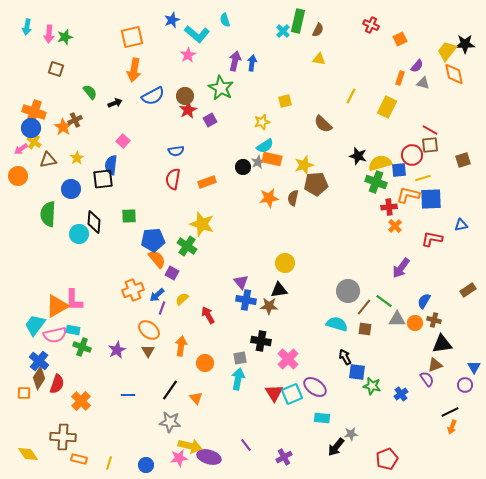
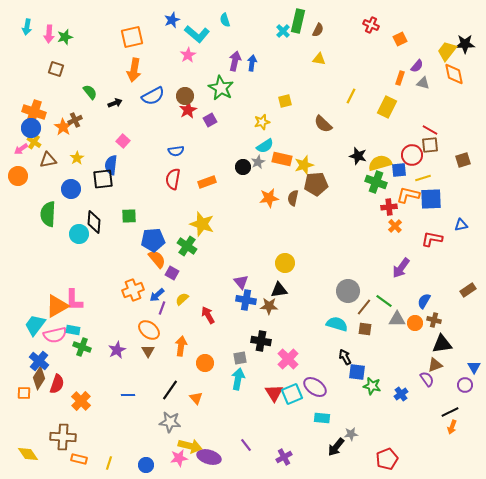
orange rectangle at (272, 159): moved 10 px right
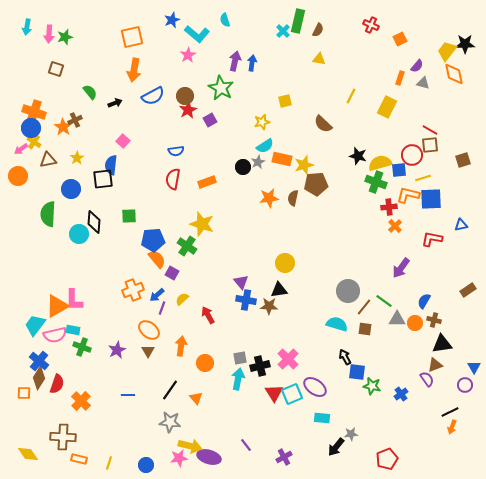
black cross at (261, 341): moved 1 px left, 25 px down; rotated 24 degrees counterclockwise
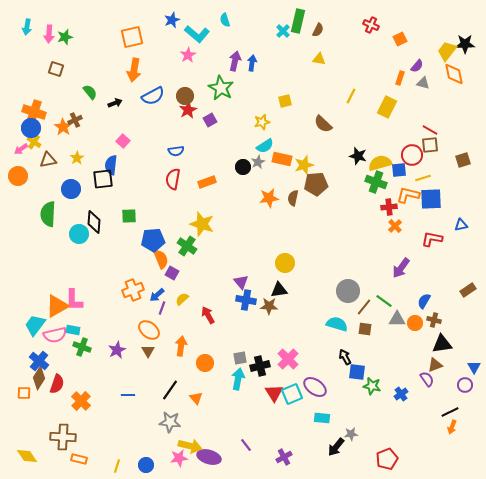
orange semicircle at (157, 259): moved 4 px right; rotated 18 degrees clockwise
yellow diamond at (28, 454): moved 1 px left, 2 px down
yellow line at (109, 463): moved 8 px right, 3 px down
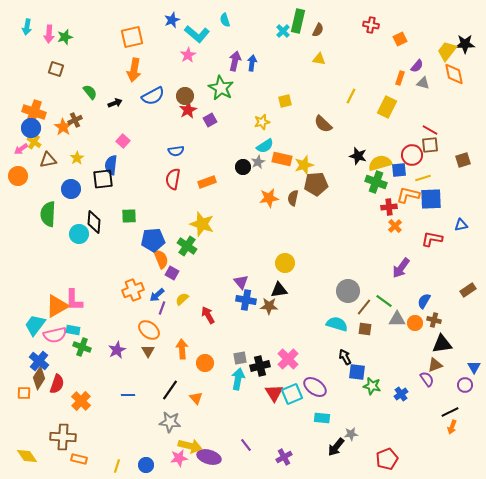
red cross at (371, 25): rotated 14 degrees counterclockwise
orange arrow at (181, 346): moved 1 px right, 3 px down; rotated 12 degrees counterclockwise
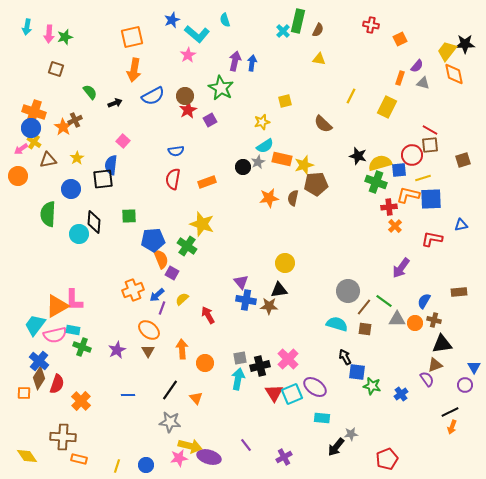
brown rectangle at (468, 290): moved 9 px left, 2 px down; rotated 28 degrees clockwise
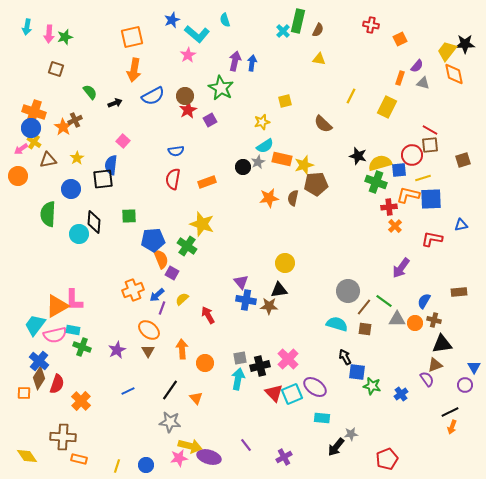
red triangle at (274, 393): rotated 12 degrees counterclockwise
blue line at (128, 395): moved 4 px up; rotated 24 degrees counterclockwise
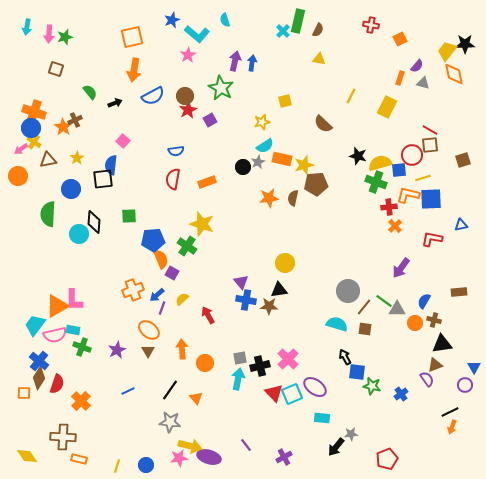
gray triangle at (397, 319): moved 10 px up
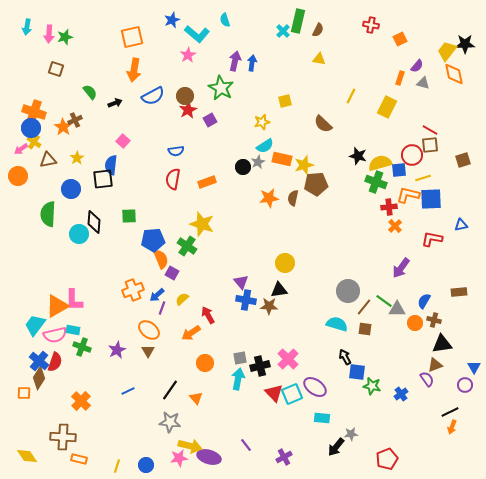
orange arrow at (182, 349): moved 9 px right, 16 px up; rotated 120 degrees counterclockwise
red semicircle at (57, 384): moved 2 px left, 22 px up
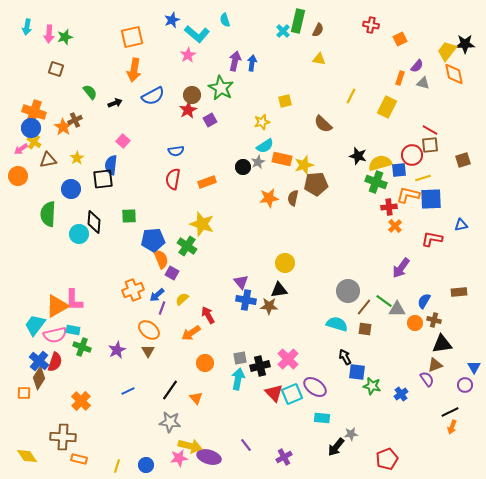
brown circle at (185, 96): moved 7 px right, 1 px up
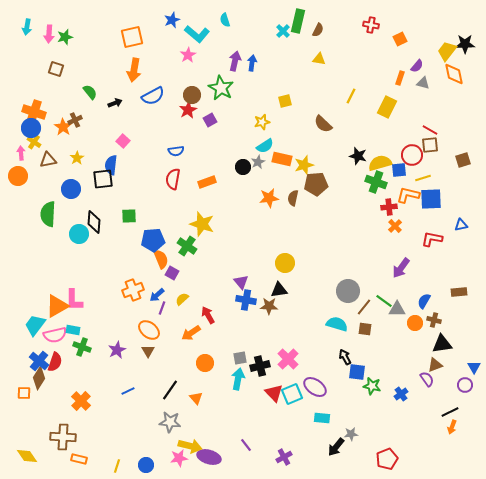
pink arrow at (21, 149): moved 4 px down; rotated 120 degrees clockwise
